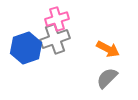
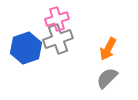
gray cross: moved 3 px right
orange arrow: rotated 90 degrees clockwise
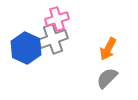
gray cross: moved 5 px left
blue hexagon: rotated 16 degrees counterclockwise
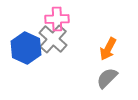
pink cross: rotated 15 degrees clockwise
gray cross: rotated 28 degrees counterclockwise
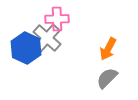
gray cross: moved 6 px left, 1 px up
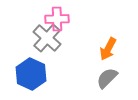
blue hexagon: moved 5 px right, 26 px down
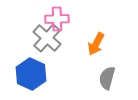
orange arrow: moved 12 px left, 5 px up
gray semicircle: rotated 30 degrees counterclockwise
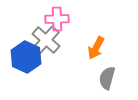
gray cross: moved 1 px left, 2 px down
orange arrow: moved 4 px down
blue hexagon: moved 5 px left, 17 px up
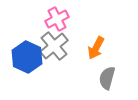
pink cross: rotated 25 degrees counterclockwise
gray cross: moved 8 px right, 6 px down; rotated 8 degrees clockwise
blue hexagon: moved 1 px right
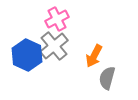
orange arrow: moved 2 px left, 8 px down
blue hexagon: moved 2 px up
